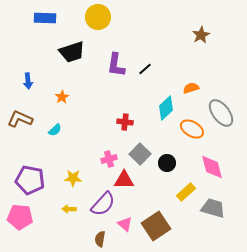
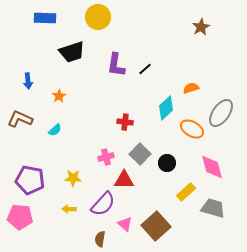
brown star: moved 8 px up
orange star: moved 3 px left, 1 px up
gray ellipse: rotated 72 degrees clockwise
pink cross: moved 3 px left, 2 px up
brown square: rotated 8 degrees counterclockwise
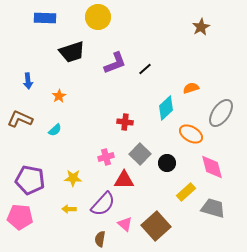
purple L-shape: moved 1 px left, 2 px up; rotated 120 degrees counterclockwise
orange ellipse: moved 1 px left, 5 px down
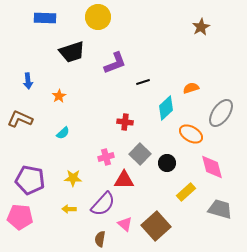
black line: moved 2 px left, 13 px down; rotated 24 degrees clockwise
cyan semicircle: moved 8 px right, 3 px down
gray trapezoid: moved 7 px right, 1 px down
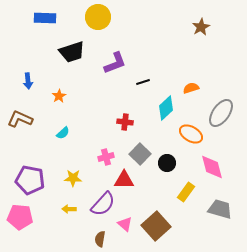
yellow rectangle: rotated 12 degrees counterclockwise
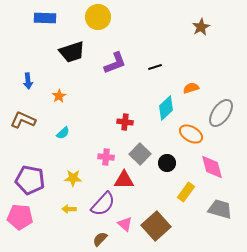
black line: moved 12 px right, 15 px up
brown L-shape: moved 3 px right, 1 px down
pink cross: rotated 21 degrees clockwise
brown semicircle: rotated 35 degrees clockwise
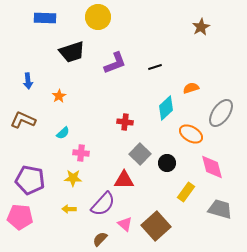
pink cross: moved 25 px left, 4 px up
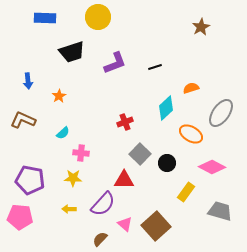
red cross: rotated 28 degrees counterclockwise
pink diamond: rotated 48 degrees counterclockwise
gray trapezoid: moved 2 px down
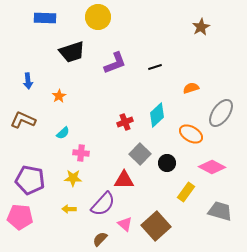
cyan diamond: moved 9 px left, 7 px down
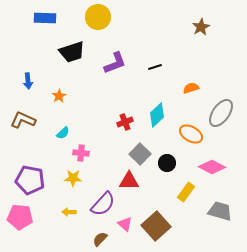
red triangle: moved 5 px right, 1 px down
yellow arrow: moved 3 px down
